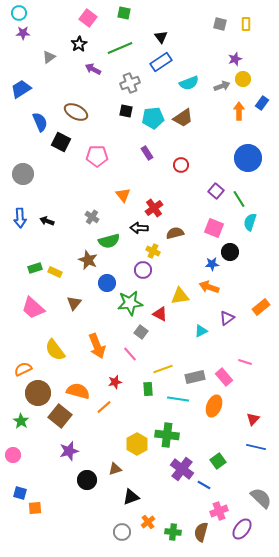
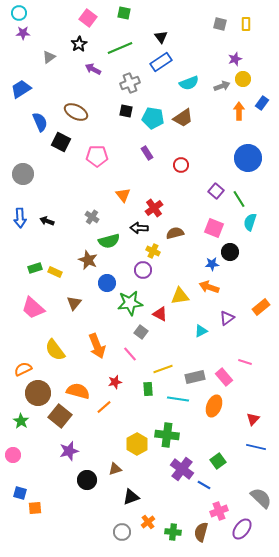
cyan pentagon at (153, 118): rotated 15 degrees clockwise
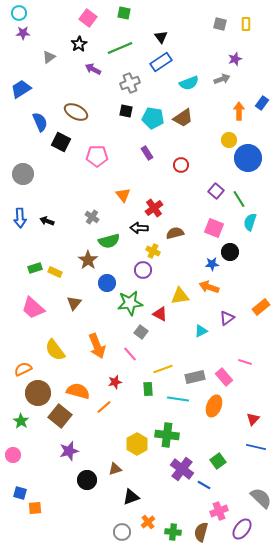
yellow circle at (243, 79): moved 14 px left, 61 px down
gray arrow at (222, 86): moved 7 px up
brown star at (88, 260): rotated 12 degrees clockwise
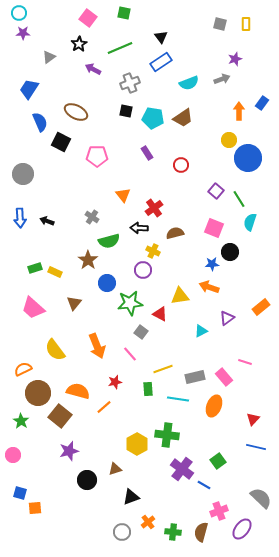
blue trapezoid at (21, 89): moved 8 px right; rotated 25 degrees counterclockwise
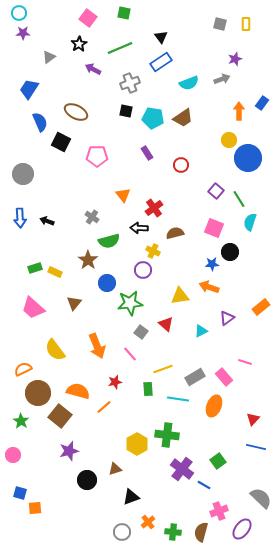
red triangle at (160, 314): moved 6 px right, 10 px down; rotated 14 degrees clockwise
gray rectangle at (195, 377): rotated 18 degrees counterclockwise
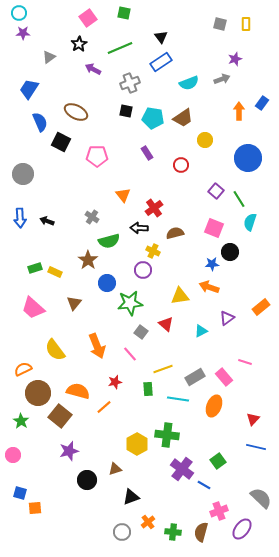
pink square at (88, 18): rotated 18 degrees clockwise
yellow circle at (229, 140): moved 24 px left
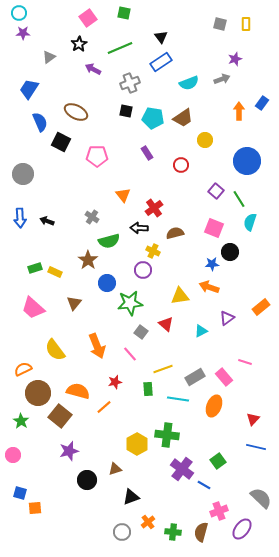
blue circle at (248, 158): moved 1 px left, 3 px down
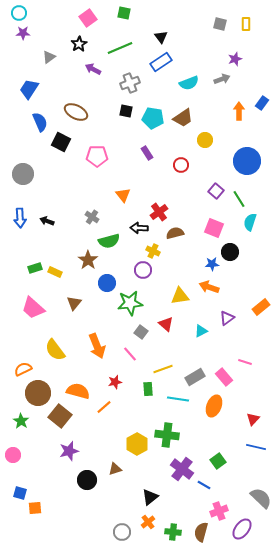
red cross at (154, 208): moved 5 px right, 4 px down
black triangle at (131, 497): moved 19 px right; rotated 18 degrees counterclockwise
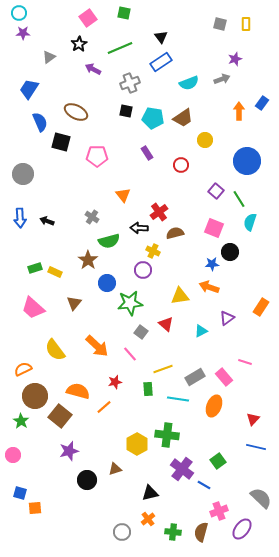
black square at (61, 142): rotated 12 degrees counterclockwise
orange rectangle at (261, 307): rotated 18 degrees counterclockwise
orange arrow at (97, 346): rotated 25 degrees counterclockwise
brown circle at (38, 393): moved 3 px left, 3 px down
black triangle at (150, 497): moved 4 px up; rotated 24 degrees clockwise
orange cross at (148, 522): moved 3 px up
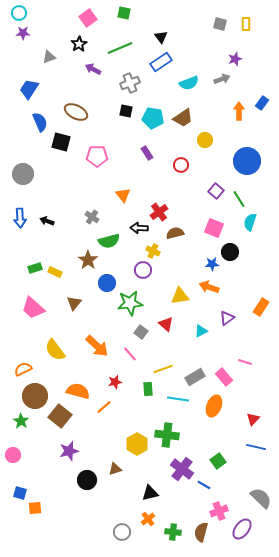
gray triangle at (49, 57): rotated 16 degrees clockwise
